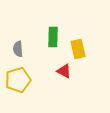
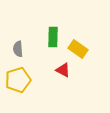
yellow rectangle: rotated 42 degrees counterclockwise
red triangle: moved 1 px left, 1 px up
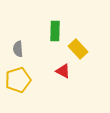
green rectangle: moved 2 px right, 6 px up
yellow rectangle: rotated 12 degrees clockwise
red triangle: moved 1 px down
